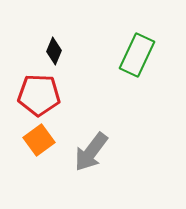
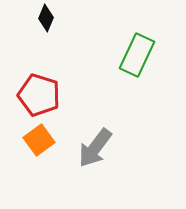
black diamond: moved 8 px left, 33 px up
red pentagon: rotated 15 degrees clockwise
gray arrow: moved 4 px right, 4 px up
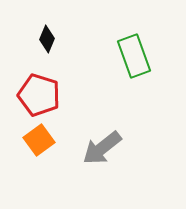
black diamond: moved 1 px right, 21 px down
green rectangle: moved 3 px left, 1 px down; rotated 45 degrees counterclockwise
gray arrow: moved 7 px right; rotated 15 degrees clockwise
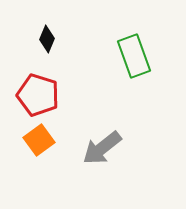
red pentagon: moved 1 px left
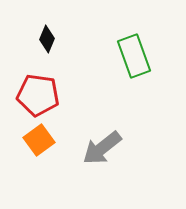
red pentagon: rotated 9 degrees counterclockwise
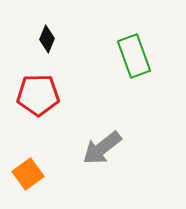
red pentagon: rotated 9 degrees counterclockwise
orange square: moved 11 px left, 34 px down
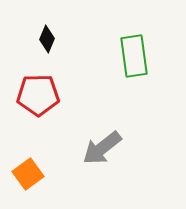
green rectangle: rotated 12 degrees clockwise
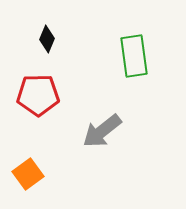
gray arrow: moved 17 px up
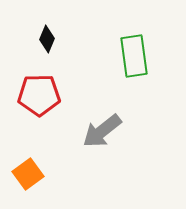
red pentagon: moved 1 px right
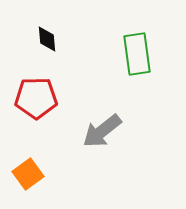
black diamond: rotated 28 degrees counterclockwise
green rectangle: moved 3 px right, 2 px up
red pentagon: moved 3 px left, 3 px down
